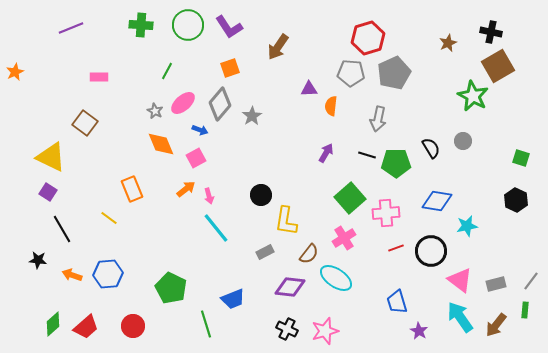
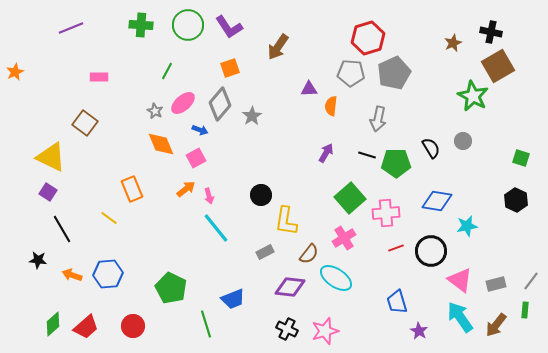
brown star at (448, 43): moved 5 px right
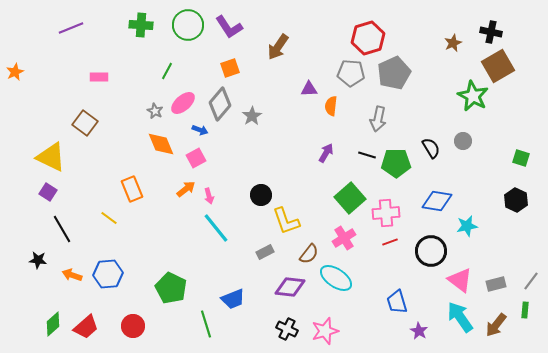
yellow L-shape at (286, 221): rotated 28 degrees counterclockwise
red line at (396, 248): moved 6 px left, 6 px up
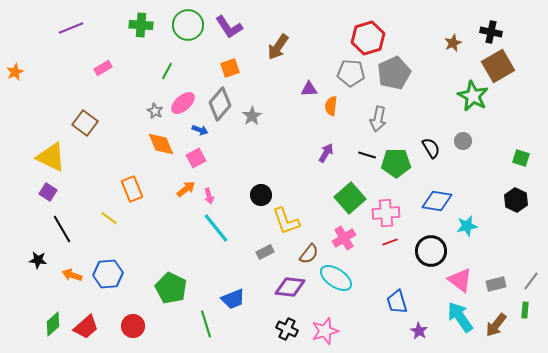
pink rectangle at (99, 77): moved 4 px right, 9 px up; rotated 30 degrees counterclockwise
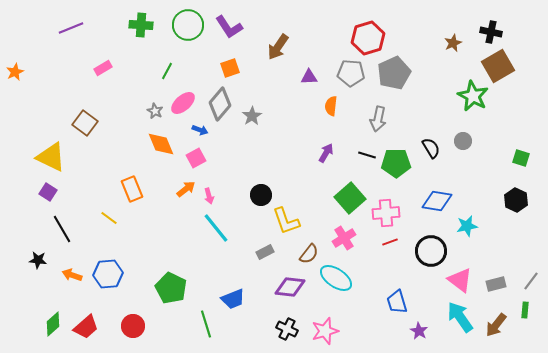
purple triangle at (309, 89): moved 12 px up
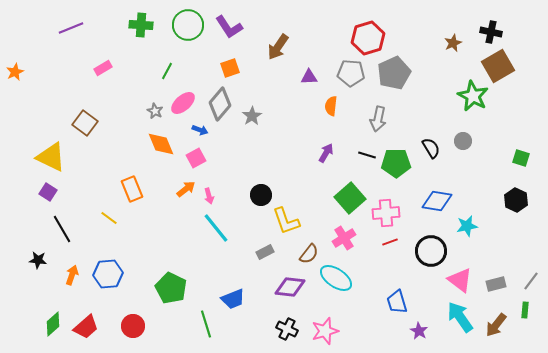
orange arrow at (72, 275): rotated 90 degrees clockwise
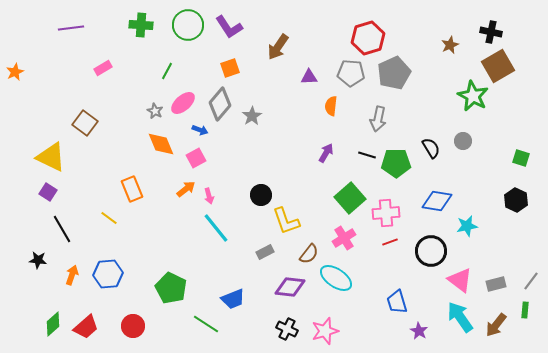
purple line at (71, 28): rotated 15 degrees clockwise
brown star at (453, 43): moved 3 px left, 2 px down
green line at (206, 324): rotated 40 degrees counterclockwise
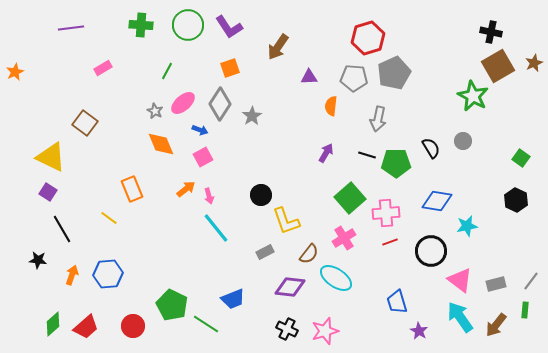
brown star at (450, 45): moved 84 px right, 18 px down
gray pentagon at (351, 73): moved 3 px right, 5 px down
gray diamond at (220, 104): rotated 8 degrees counterclockwise
pink square at (196, 158): moved 7 px right, 1 px up
green square at (521, 158): rotated 18 degrees clockwise
green pentagon at (171, 288): moved 1 px right, 17 px down
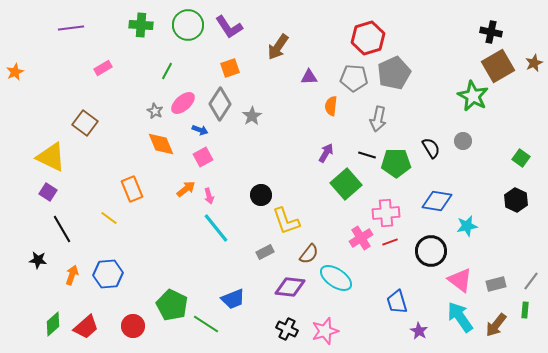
green square at (350, 198): moved 4 px left, 14 px up
pink cross at (344, 238): moved 17 px right
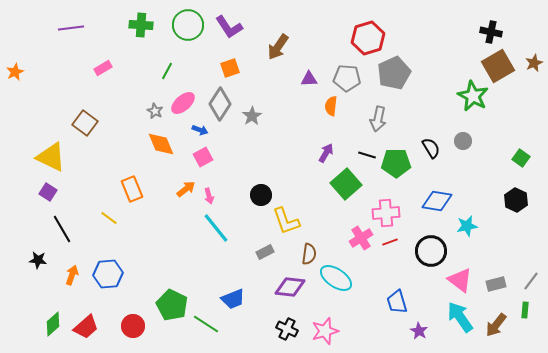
purple triangle at (309, 77): moved 2 px down
gray pentagon at (354, 78): moved 7 px left
brown semicircle at (309, 254): rotated 30 degrees counterclockwise
